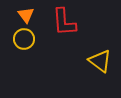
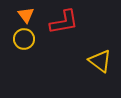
red L-shape: rotated 96 degrees counterclockwise
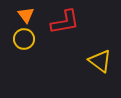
red L-shape: moved 1 px right
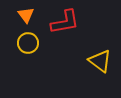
yellow circle: moved 4 px right, 4 px down
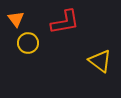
orange triangle: moved 10 px left, 4 px down
